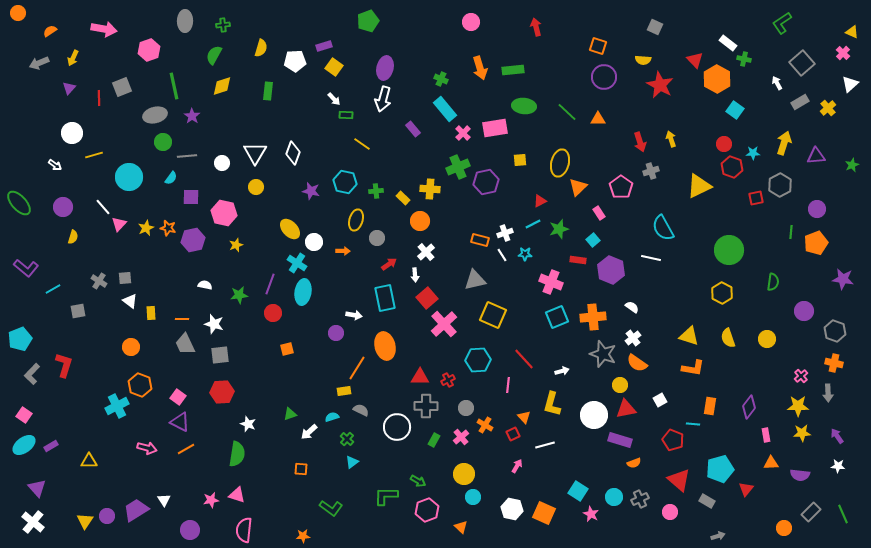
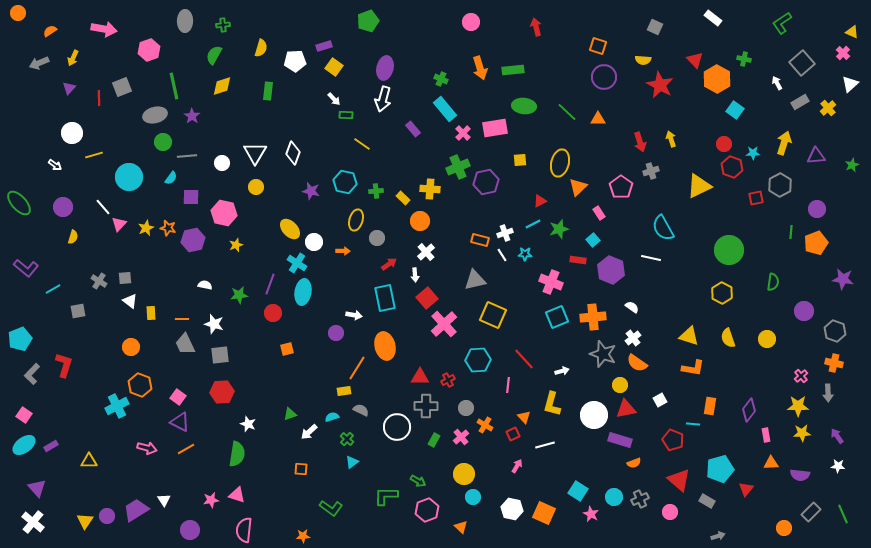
white rectangle at (728, 43): moved 15 px left, 25 px up
purple diamond at (749, 407): moved 3 px down
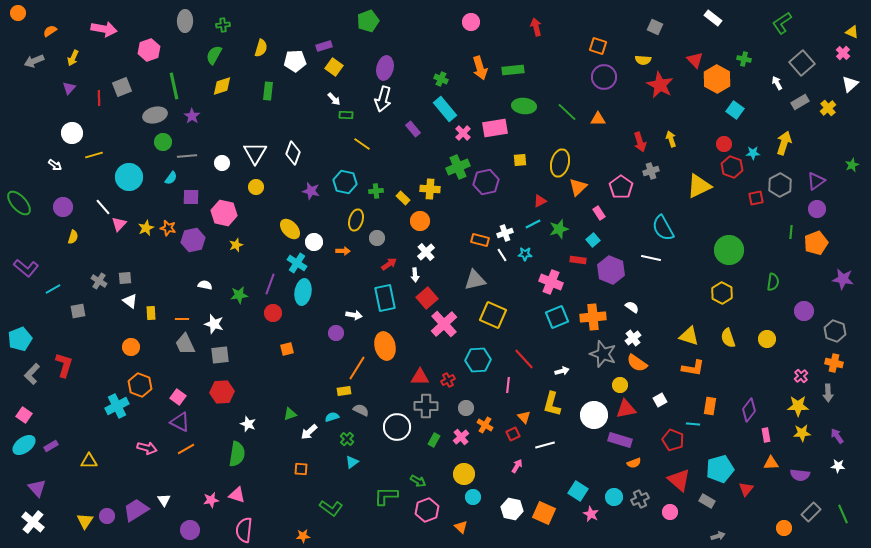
gray arrow at (39, 63): moved 5 px left, 2 px up
purple triangle at (816, 156): moved 25 px down; rotated 30 degrees counterclockwise
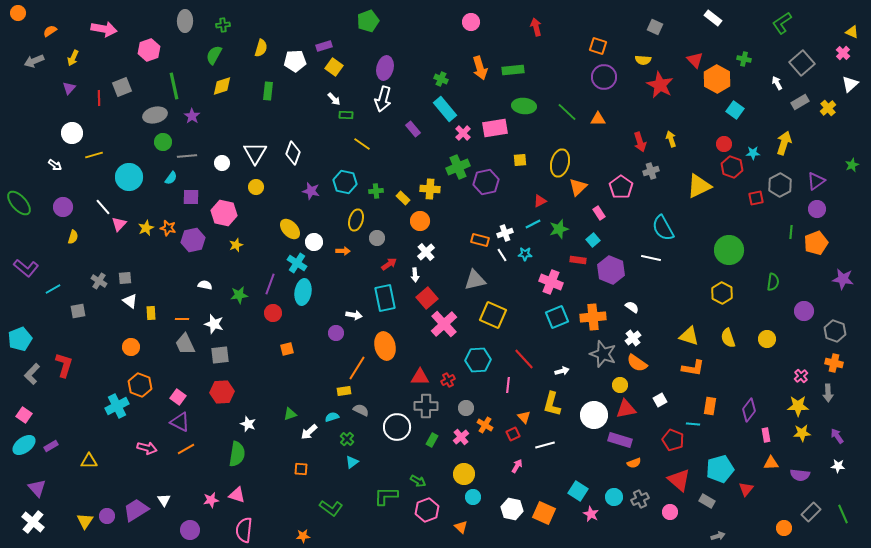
green rectangle at (434, 440): moved 2 px left
